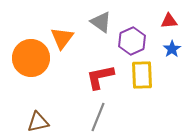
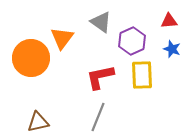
blue star: rotated 18 degrees counterclockwise
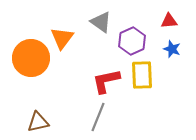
red L-shape: moved 6 px right, 4 px down
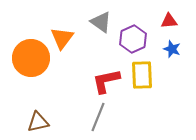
purple hexagon: moved 1 px right, 2 px up
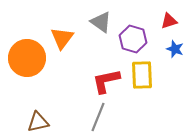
red triangle: rotated 12 degrees counterclockwise
purple hexagon: rotated 20 degrees counterclockwise
blue star: moved 3 px right
orange circle: moved 4 px left
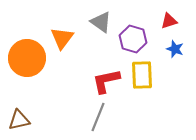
brown triangle: moved 19 px left, 2 px up
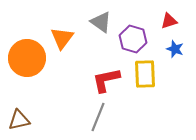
yellow rectangle: moved 3 px right, 1 px up
red L-shape: moved 1 px up
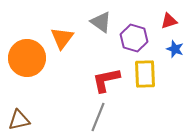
purple hexagon: moved 1 px right, 1 px up
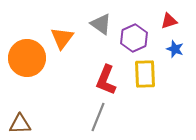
gray triangle: moved 2 px down
purple hexagon: rotated 20 degrees clockwise
red L-shape: rotated 56 degrees counterclockwise
brown triangle: moved 1 px right, 4 px down; rotated 10 degrees clockwise
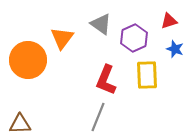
orange circle: moved 1 px right, 2 px down
yellow rectangle: moved 2 px right, 1 px down
